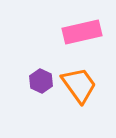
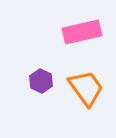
orange trapezoid: moved 7 px right, 3 px down
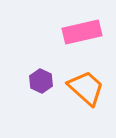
orange trapezoid: rotated 12 degrees counterclockwise
